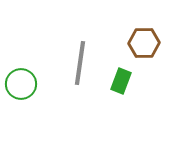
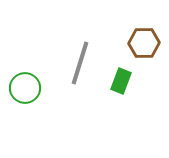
gray line: rotated 9 degrees clockwise
green circle: moved 4 px right, 4 px down
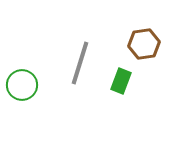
brown hexagon: moved 1 px down; rotated 8 degrees counterclockwise
green circle: moved 3 px left, 3 px up
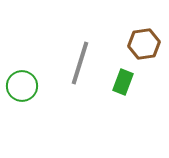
green rectangle: moved 2 px right, 1 px down
green circle: moved 1 px down
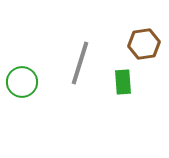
green rectangle: rotated 25 degrees counterclockwise
green circle: moved 4 px up
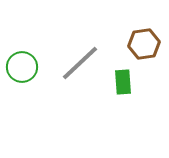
gray line: rotated 30 degrees clockwise
green circle: moved 15 px up
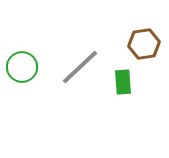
gray line: moved 4 px down
